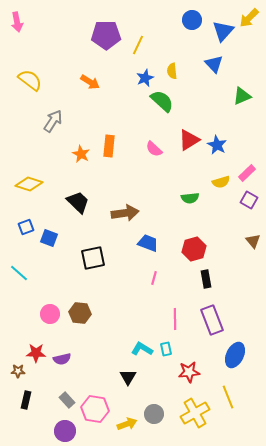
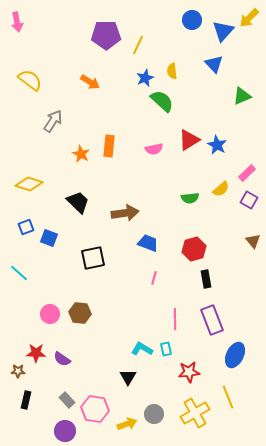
pink semicircle at (154, 149): rotated 54 degrees counterclockwise
yellow semicircle at (221, 182): moved 7 px down; rotated 24 degrees counterclockwise
purple semicircle at (62, 359): rotated 48 degrees clockwise
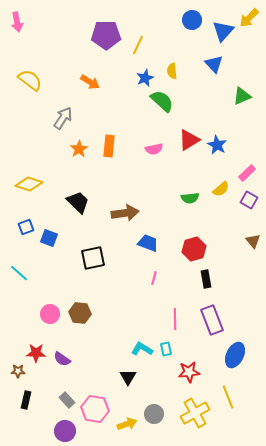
gray arrow at (53, 121): moved 10 px right, 3 px up
orange star at (81, 154): moved 2 px left, 5 px up; rotated 12 degrees clockwise
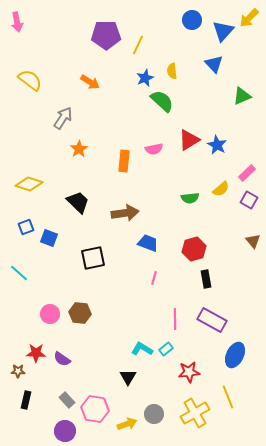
orange rectangle at (109, 146): moved 15 px right, 15 px down
purple rectangle at (212, 320): rotated 40 degrees counterclockwise
cyan rectangle at (166, 349): rotated 64 degrees clockwise
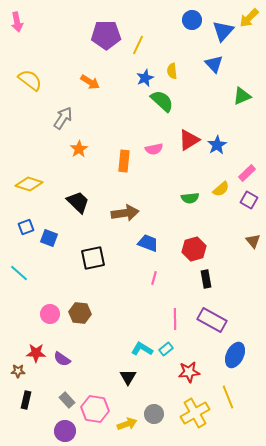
blue star at (217, 145): rotated 12 degrees clockwise
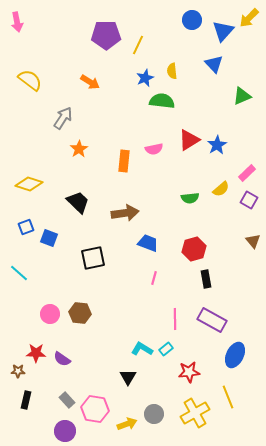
green semicircle at (162, 101): rotated 35 degrees counterclockwise
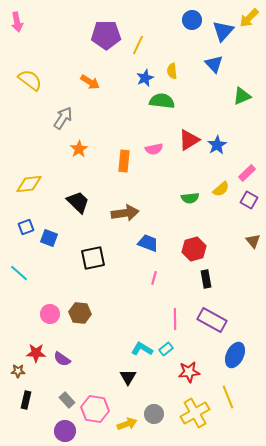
yellow diamond at (29, 184): rotated 24 degrees counterclockwise
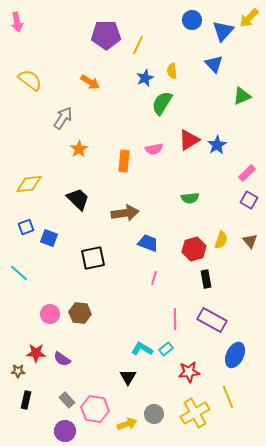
green semicircle at (162, 101): moved 2 px down; rotated 65 degrees counterclockwise
yellow semicircle at (221, 189): moved 51 px down; rotated 30 degrees counterclockwise
black trapezoid at (78, 202): moved 3 px up
brown triangle at (253, 241): moved 3 px left
